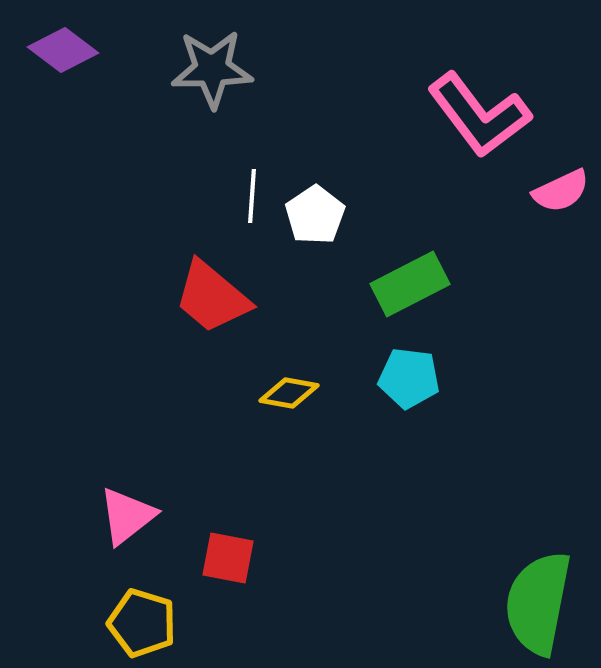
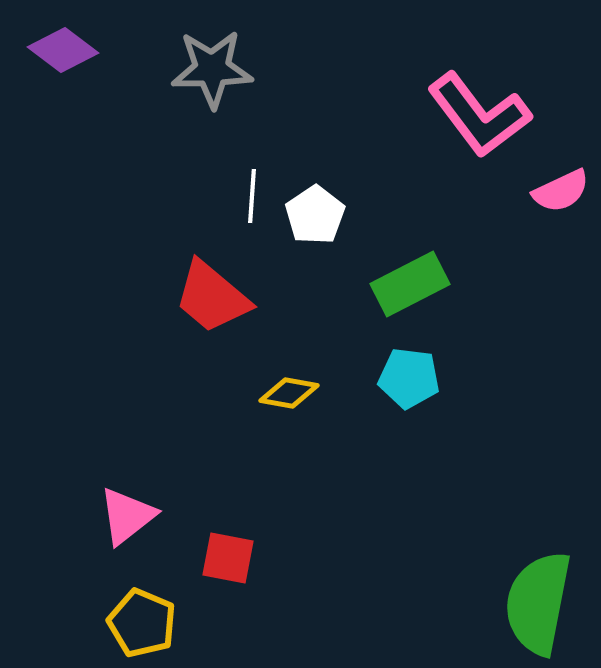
yellow pentagon: rotated 6 degrees clockwise
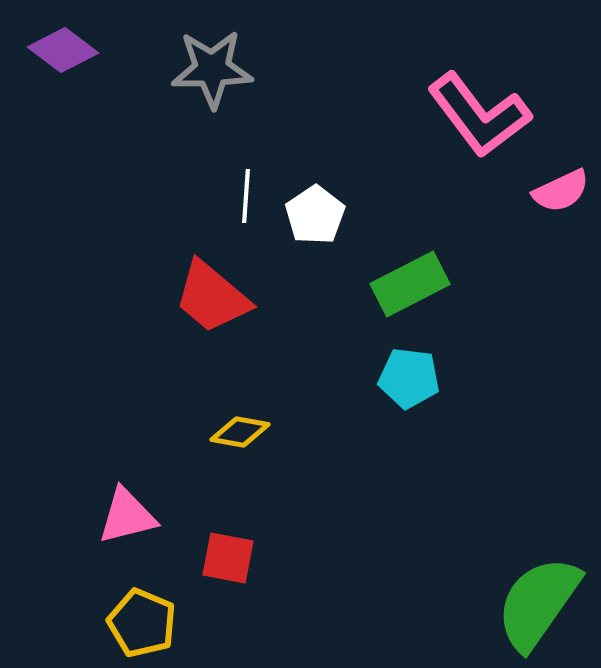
white line: moved 6 px left
yellow diamond: moved 49 px left, 39 px down
pink triangle: rotated 24 degrees clockwise
green semicircle: rotated 24 degrees clockwise
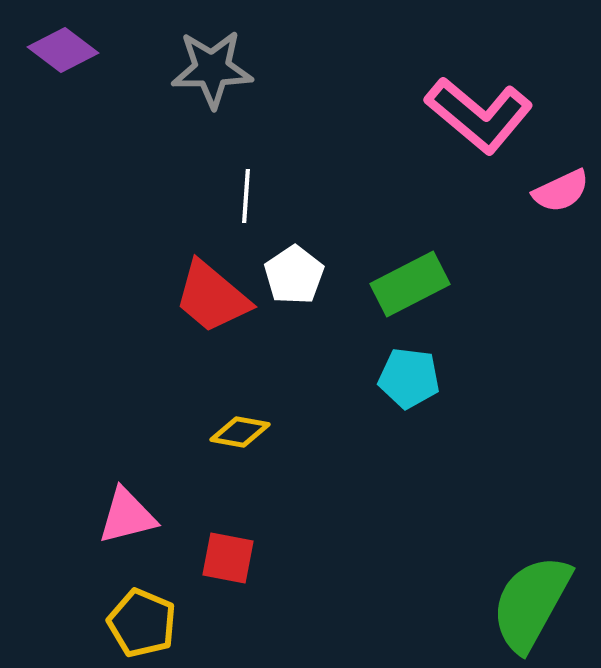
pink L-shape: rotated 13 degrees counterclockwise
white pentagon: moved 21 px left, 60 px down
green semicircle: moved 7 px left; rotated 6 degrees counterclockwise
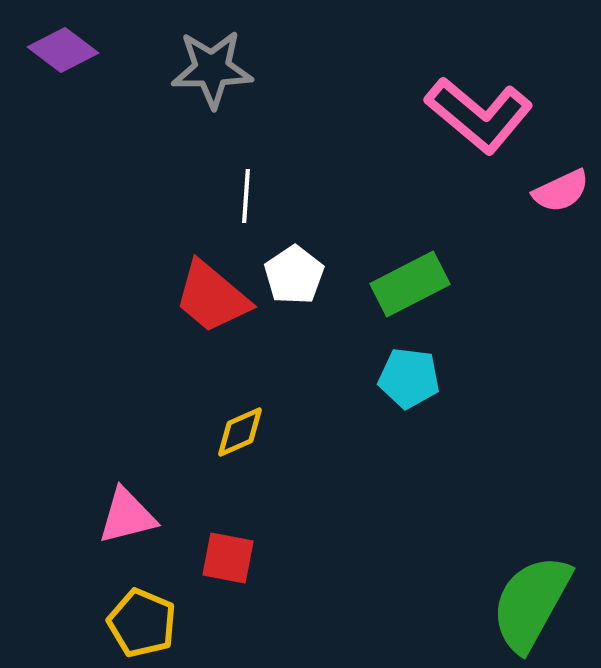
yellow diamond: rotated 34 degrees counterclockwise
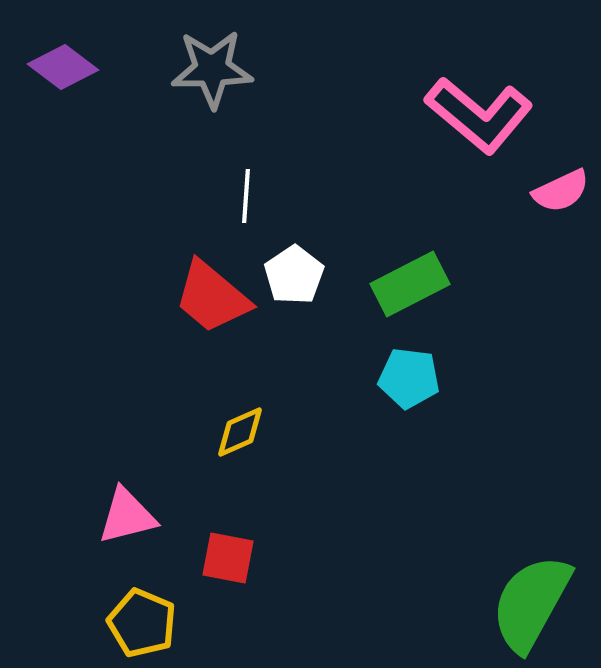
purple diamond: moved 17 px down
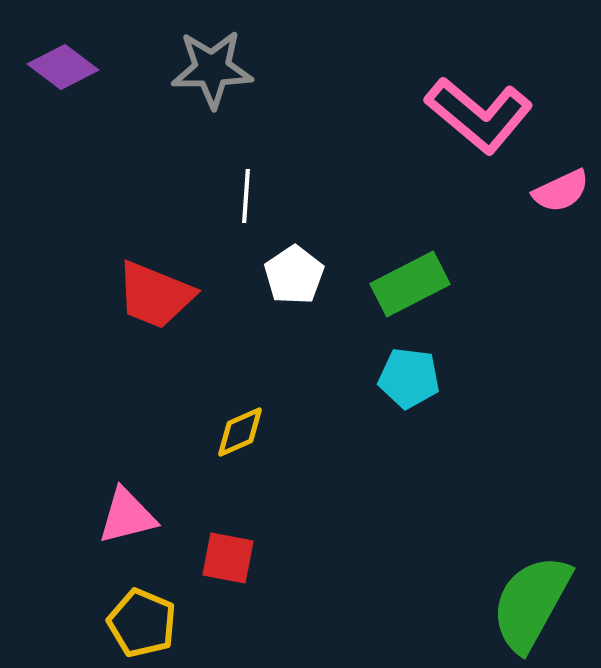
red trapezoid: moved 57 px left, 2 px up; rotated 18 degrees counterclockwise
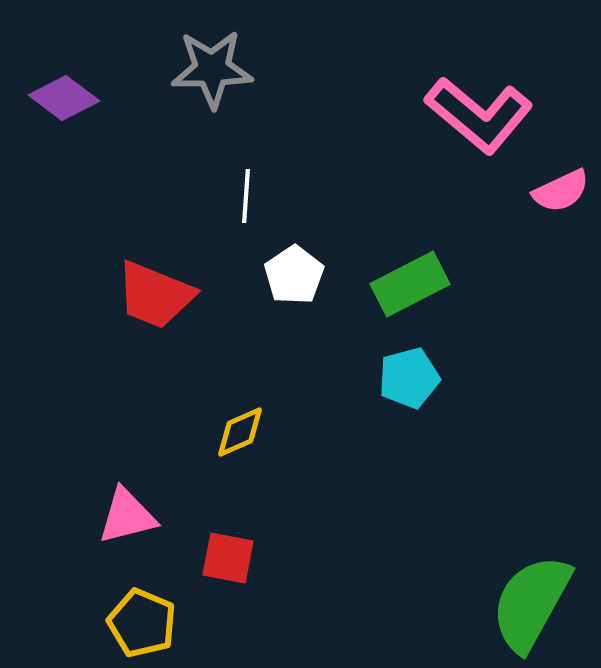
purple diamond: moved 1 px right, 31 px down
cyan pentagon: rotated 22 degrees counterclockwise
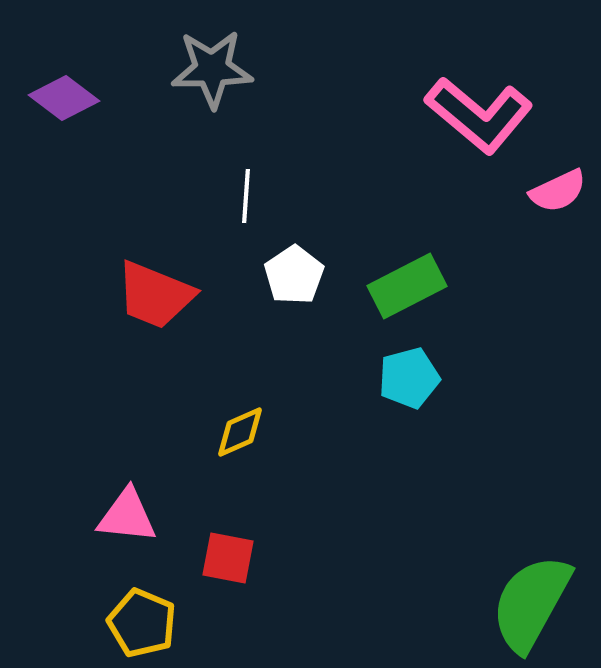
pink semicircle: moved 3 px left
green rectangle: moved 3 px left, 2 px down
pink triangle: rotated 20 degrees clockwise
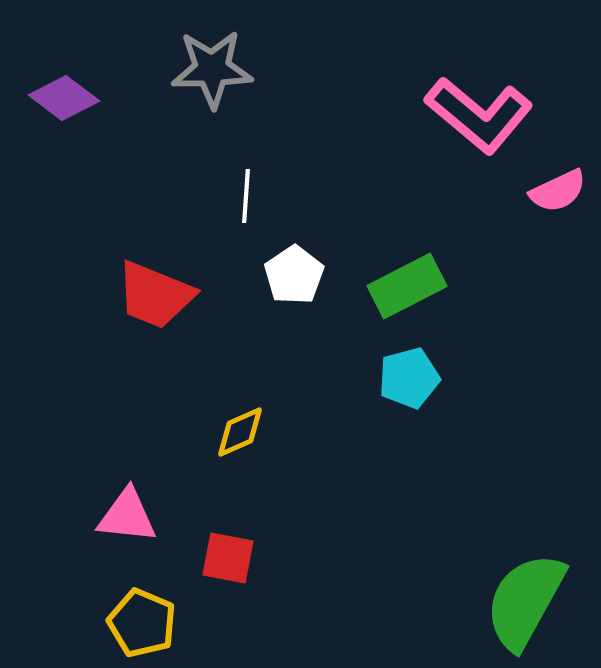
green semicircle: moved 6 px left, 2 px up
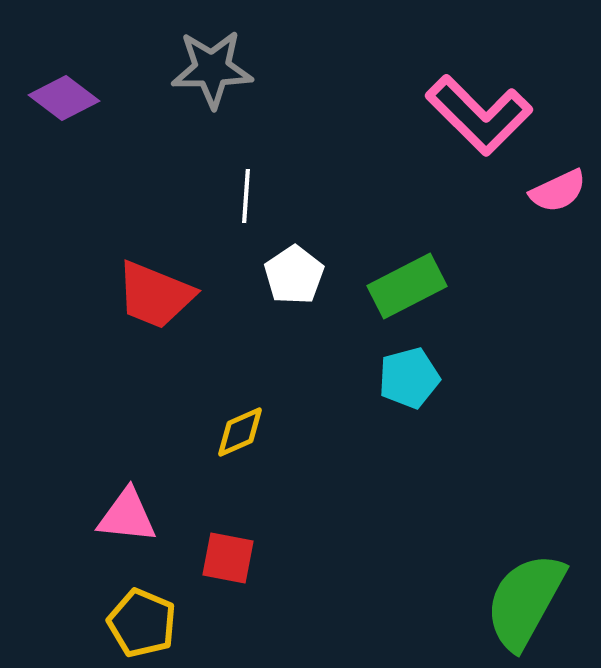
pink L-shape: rotated 5 degrees clockwise
